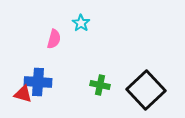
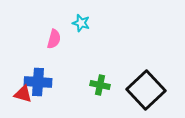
cyan star: rotated 18 degrees counterclockwise
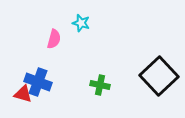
blue cross: rotated 16 degrees clockwise
black square: moved 13 px right, 14 px up
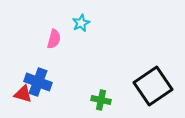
cyan star: rotated 30 degrees clockwise
black square: moved 6 px left, 10 px down; rotated 9 degrees clockwise
green cross: moved 1 px right, 15 px down
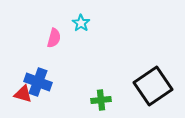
cyan star: rotated 12 degrees counterclockwise
pink semicircle: moved 1 px up
green cross: rotated 18 degrees counterclockwise
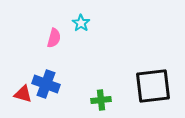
blue cross: moved 8 px right, 2 px down
black square: rotated 27 degrees clockwise
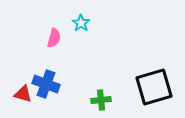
black square: moved 1 px right, 1 px down; rotated 9 degrees counterclockwise
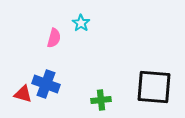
black square: rotated 21 degrees clockwise
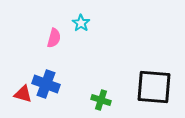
green cross: rotated 24 degrees clockwise
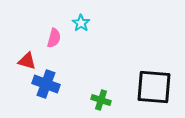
red triangle: moved 4 px right, 33 px up
